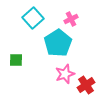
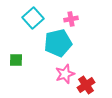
pink cross: rotated 16 degrees clockwise
cyan pentagon: rotated 20 degrees clockwise
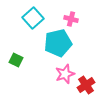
pink cross: rotated 24 degrees clockwise
green square: rotated 24 degrees clockwise
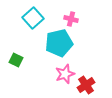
cyan pentagon: moved 1 px right
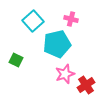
cyan square: moved 3 px down
cyan pentagon: moved 2 px left, 1 px down
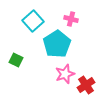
cyan pentagon: rotated 20 degrees counterclockwise
